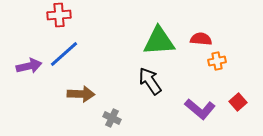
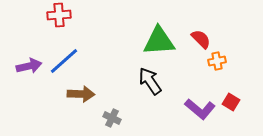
red semicircle: rotated 40 degrees clockwise
blue line: moved 7 px down
red square: moved 7 px left; rotated 18 degrees counterclockwise
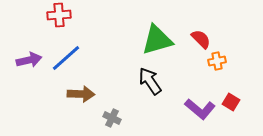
green triangle: moved 2 px left, 1 px up; rotated 12 degrees counterclockwise
blue line: moved 2 px right, 3 px up
purple arrow: moved 6 px up
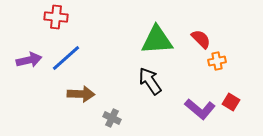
red cross: moved 3 px left, 2 px down; rotated 10 degrees clockwise
green triangle: rotated 12 degrees clockwise
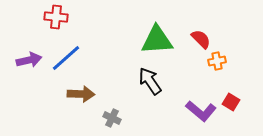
purple L-shape: moved 1 px right, 2 px down
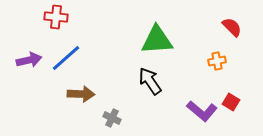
red semicircle: moved 31 px right, 12 px up
purple L-shape: moved 1 px right
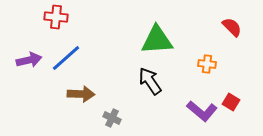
orange cross: moved 10 px left, 3 px down; rotated 18 degrees clockwise
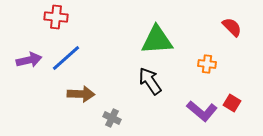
red square: moved 1 px right, 1 px down
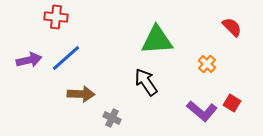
orange cross: rotated 36 degrees clockwise
black arrow: moved 4 px left, 1 px down
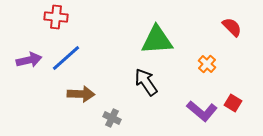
red square: moved 1 px right
